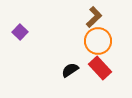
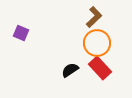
purple square: moved 1 px right, 1 px down; rotated 21 degrees counterclockwise
orange circle: moved 1 px left, 2 px down
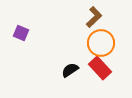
orange circle: moved 4 px right
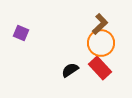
brown L-shape: moved 6 px right, 7 px down
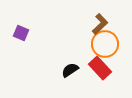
orange circle: moved 4 px right, 1 px down
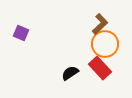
black semicircle: moved 3 px down
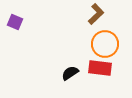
brown L-shape: moved 4 px left, 10 px up
purple square: moved 6 px left, 11 px up
red rectangle: rotated 40 degrees counterclockwise
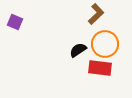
black semicircle: moved 8 px right, 23 px up
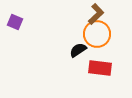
orange circle: moved 8 px left, 10 px up
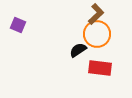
purple square: moved 3 px right, 3 px down
